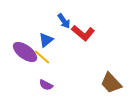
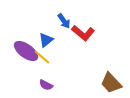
purple ellipse: moved 1 px right, 1 px up
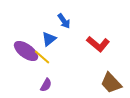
red L-shape: moved 15 px right, 11 px down
blue triangle: moved 3 px right, 1 px up
purple semicircle: rotated 88 degrees counterclockwise
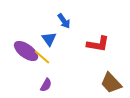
blue triangle: rotated 28 degrees counterclockwise
red L-shape: rotated 30 degrees counterclockwise
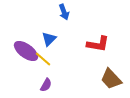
blue arrow: moved 9 px up; rotated 14 degrees clockwise
blue triangle: rotated 21 degrees clockwise
yellow line: moved 1 px right, 2 px down
brown trapezoid: moved 4 px up
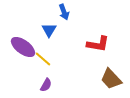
blue triangle: moved 9 px up; rotated 14 degrees counterclockwise
purple ellipse: moved 3 px left, 4 px up
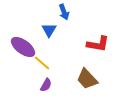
yellow line: moved 1 px left, 4 px down
brown trapezoid: moved 24 px left
